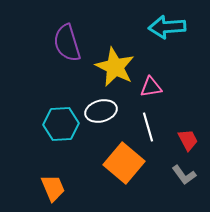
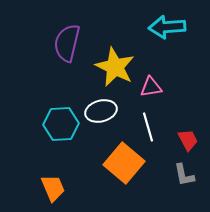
purple semicircle: rotated 30 degrees clockwise
gray L-shape: rotated 25 degrees clockwise
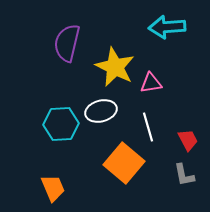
pink triangle: moved 4 px up
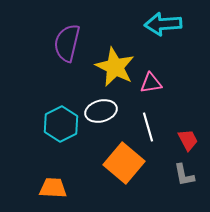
cyan arrow: moved 4 px left, 3 px up
cyan hexagon: rotated 24 degrees counterclockwise
orange trapezoid: rotated 64 degrees counterclockwise
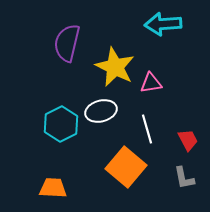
white line: moved 1 px left, 2 px down
orange square: moved 2 px right, 4 px down
gray L-shape: moved 3 px down
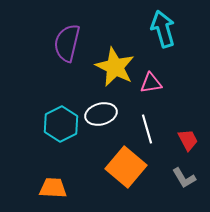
cyan arrow: moved 5 px down; rotated 78 degrees clockwise
white ellipse: moved 3 px down
gray L-shape: rotated 20 degrees counterclockwise
